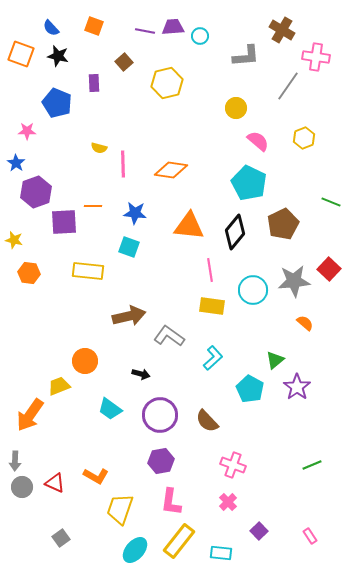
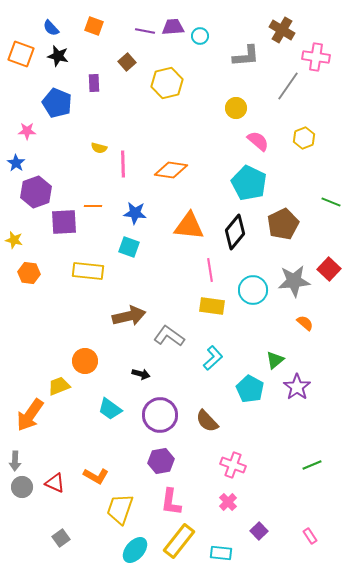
brown square at (124, 62): moved 3 px right
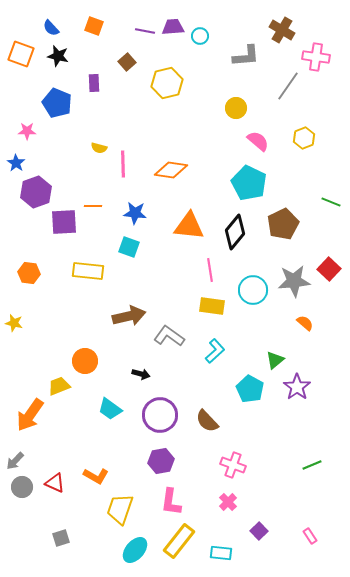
yellow star at (14, 240): moved 83 px down
cyan L-shape at (213, 358): moved 2 px right, 7 px up
gray arrow at (15, 461): rotated 42 degrees clockwise
gray square at (61, 538): rotated 18 degrees clockwise
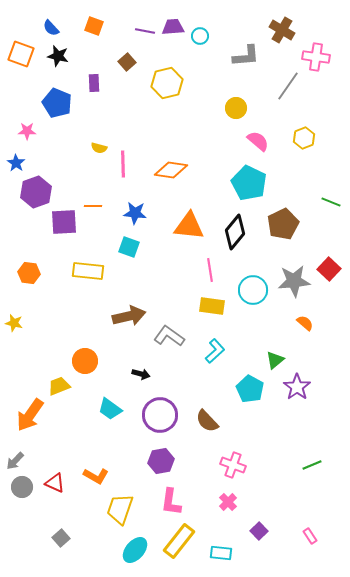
gray square at (61, 538): rotated 24 degrees counterclockwise
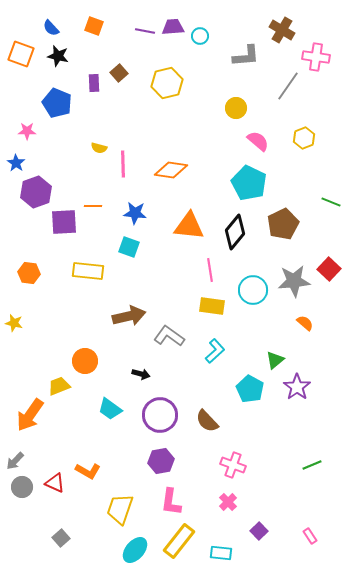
brown square at (127, 62): moved 8 px left, 11 px down
orange L-shape at (96, 476): moved 8 px left, 5 px up
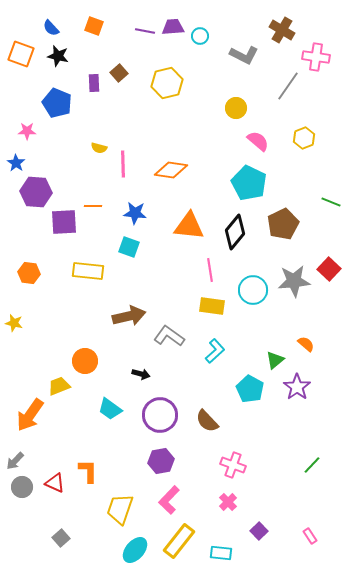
gray L-shape at (246, 56): moved 2 px left, 1 px up; rotated 32 degrees clockwise
purple hexagon at (36, 192): rotated 24 degrees clockwise
orange semicircle at (305, 323): moved 1 px right, 21 px down
green line at (312, 465): rotated 24 degrees counterclockwise
orange L-shape at (88, 471): rotated 120 degrees counterclockwise
pink L-shape at (171, 502): moved 2 px left, 2 px up; rotated 36 degrees clockwise
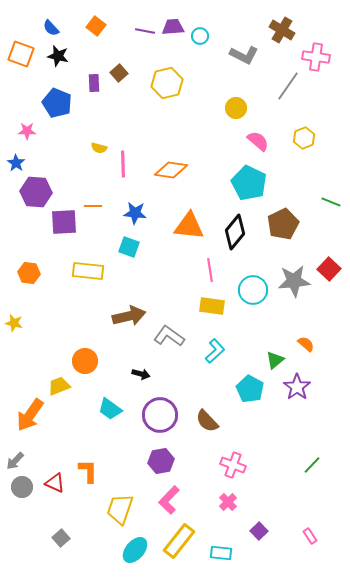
orange square at (94, 26): moved 2 px right; rotated 18 degrees clockwise
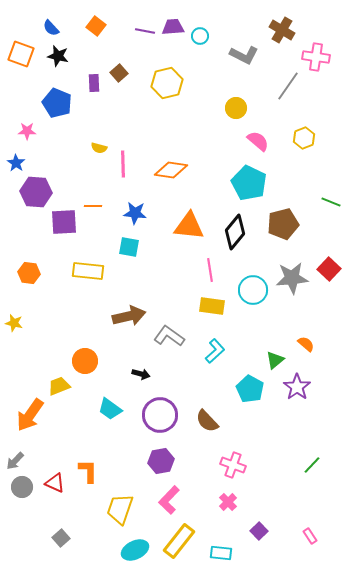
brown pentagon at (283, 224): rotated 12 degrees clockwise
cyan square at (129, 247): rotated 10 degrees counterclockwise
gray star at (294, 281): moved 2 px left, 3 px up
cyan ellipse at (135, 550): rotated 24 degrees clockwise
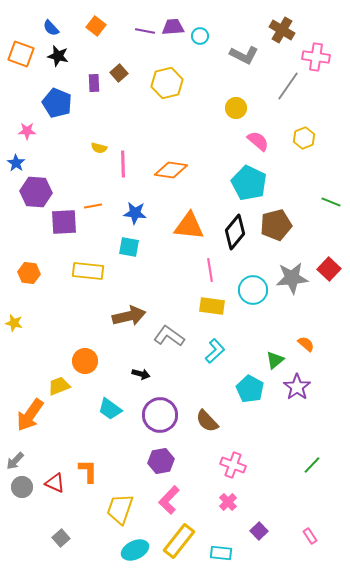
orange line at (93, 206): rotated 12 degrees counterclockwise
brown pentagon at (283, 224): moved 7 px left, 1 px down
